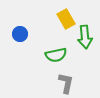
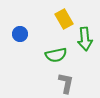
yellow rectangle: moved 2 px left
green arrow: moved 2 px down
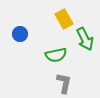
green arrow: rotated 20 degrees counterclockwise
gray L-shape: moved 2 px left
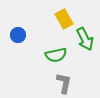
blue circle: moved 2 px left, 1 px down
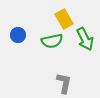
green semicircle: moved 4 px left, 14 px up
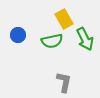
gray L-shape: moved 1 px up
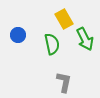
green semicircle: moved 3 px down; rotated 90 degrees counterclockwise
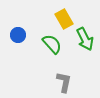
green semicircle: rotated 30 degrees counterclockwise
